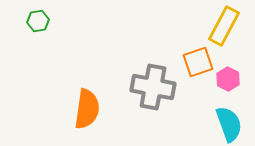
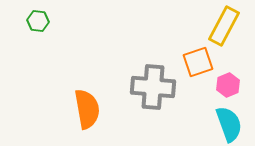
green hexagon: rotated 15 degrees clockwise
pink hexagon: moved 6 px down; rotated 10 degrees clockwise
gray cross: rotated 6 degrees counterclockwise
orange semicircle: rotated 18 degrees counterclockwise
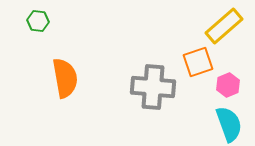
yellow rectangle: rotated 21 degrees clockwise
orange semicircle: moved 22 px left, 31 px up
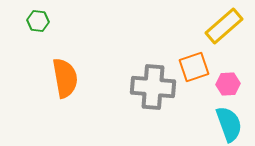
orange square: moved 4 px left, 5 px down
pink hexagon: moved 1 px up; rotated 20 degrees clockwise
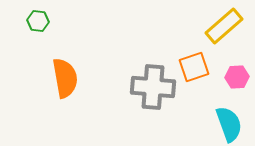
pink hexagon: moved 9 px right, 7 px up
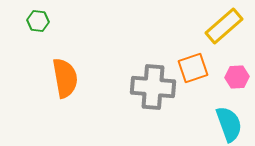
orange square: moved 1 px left, 1 px down
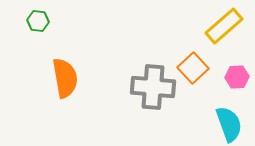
orange square: rotated 24 degrees counterclockwise
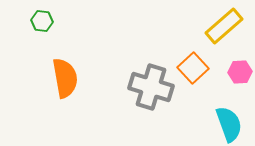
green hexagon: moved 4 px right
pink hexagon: moved 3 px right, 5 px up
gray cross: moved 2 px left; rotated 12 degrees clockwise
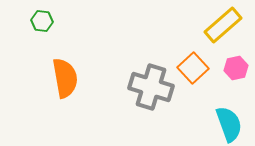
yellow rectangle: moved 1 px left, 1 px up
pink hexagon: moved 4 px left, 4 px up; rotated 10 degrees counterclockwise
